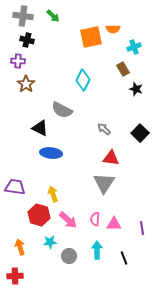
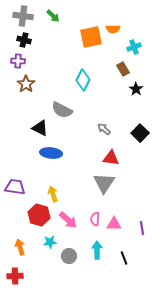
black cross: moved 3 px left
black star: rotated 16 degrees clockwise
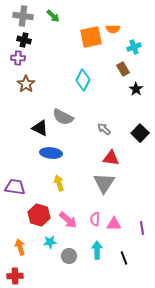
purple cross: moved 3 px up
gray semicircle: moved 1 px right, 7 px down
yellow arrow: moved 6 px right, 11 px up
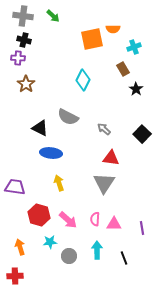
orange square: moved 1 px right, 2 px down
gray semicircle: moved 5 px right
black square: moved 2 px right, 1 px down
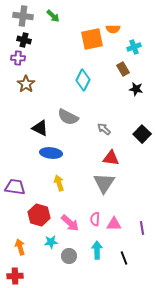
black star: rotated 24 degrees counterclockwise
pink arrow: moved 2 px right, 3 px down
cyan star: moved 1 px right
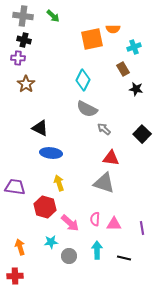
gray semicircle: moved 19 px right, 8 px up
gray triangle: rotated 45 degrees counterclockwise
red hexagon: moved 6 px right, 8 px up
black line: rotated 56 degrees counterclockwise
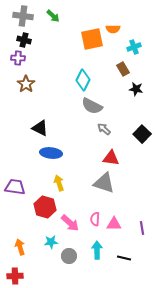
gray semicircle: moved 5 px right, 3 px up
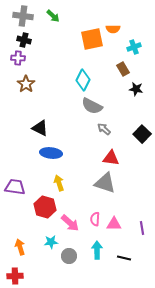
gray triangle: moved 1 px right
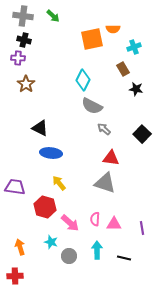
yellow arrow: rotated 21 degrees counterclockwise
cyan star: rotated 24 degrees clockwise
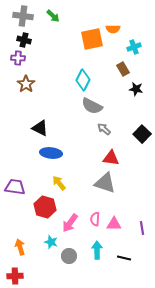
pink arrow: rotated 84 degrees clockwise
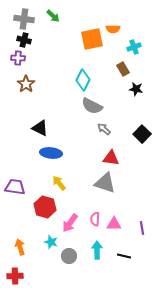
gray cross: moved 1 px right, 3 px down
black line: moved 2 px up
